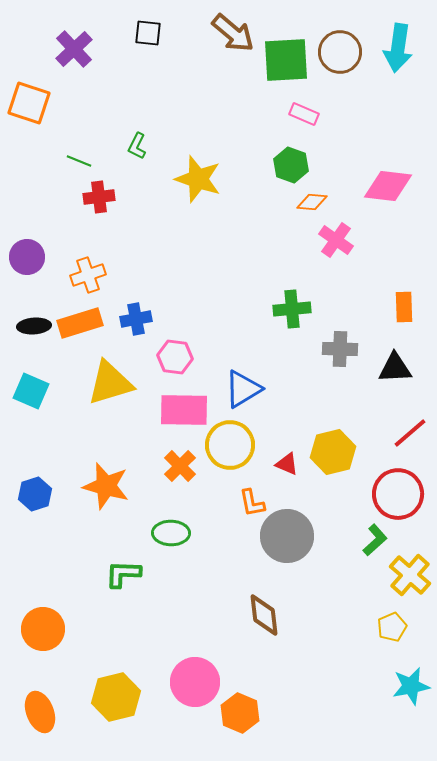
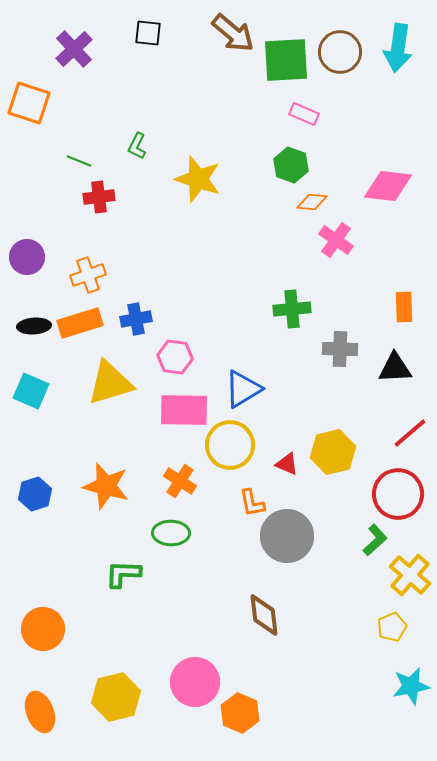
orange cross at (180, 466): moved 15 px down; rotated 12 degrees counterclockwise
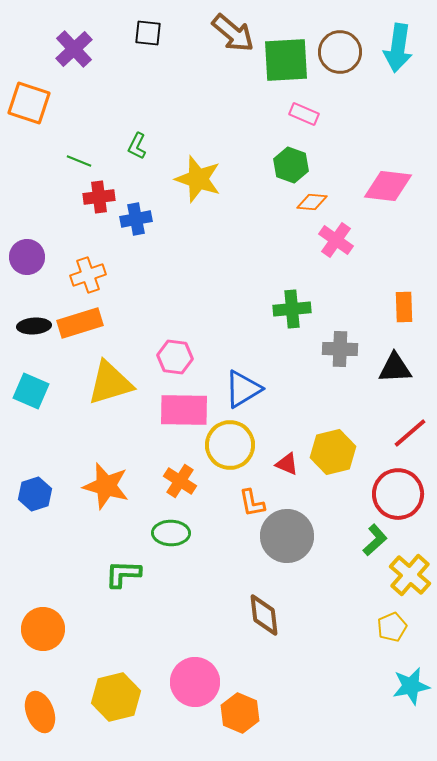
blue cross at (136, 319): moved 100 px up
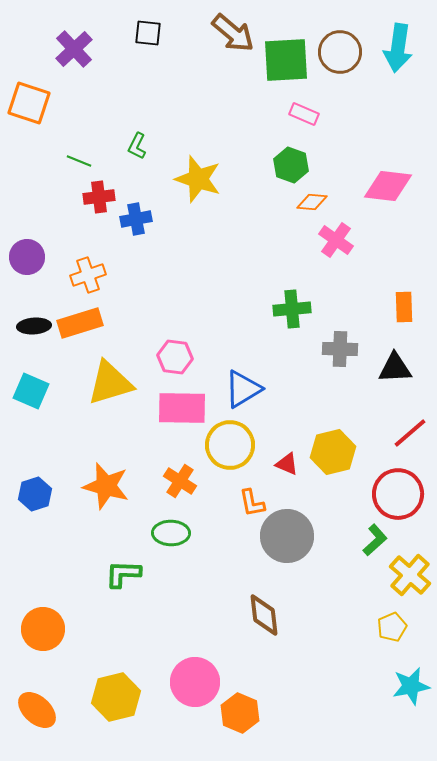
pink rectangle at (184, 410): moved 2 px left, 2 px up
orange ellipse at (40, 712): moved 3 px left, 2 px up; rotated 27 degrees counterclockwise
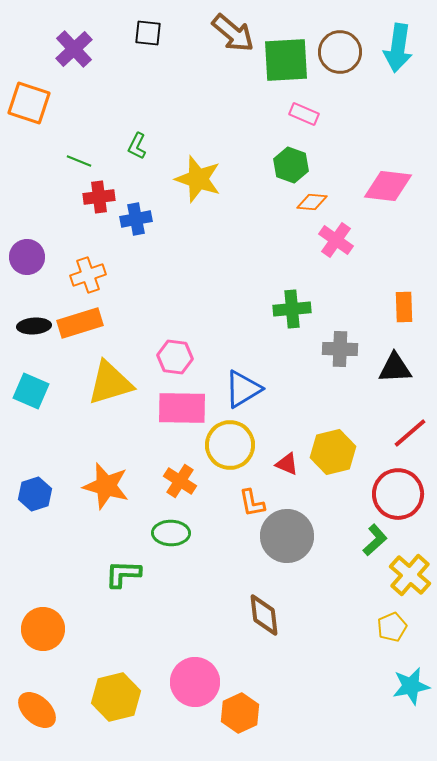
orange hexagon at (240, 713): rotated 12 degrees clockwise
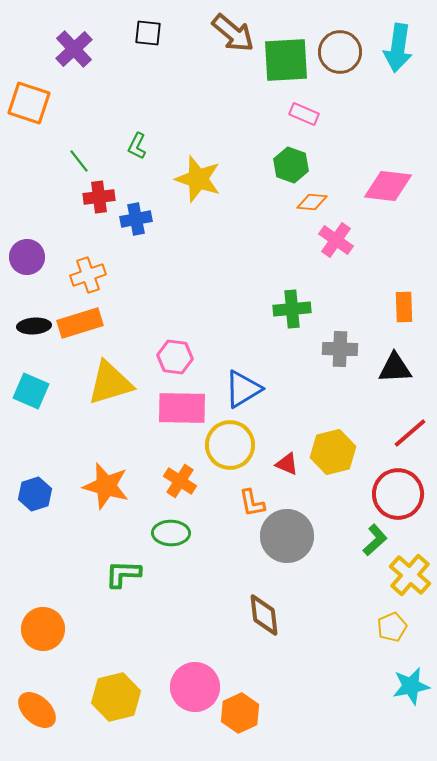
green line at (79, 161): rotated 30 degrees clockwise
pink circle at (195, 682): moved 5 px down
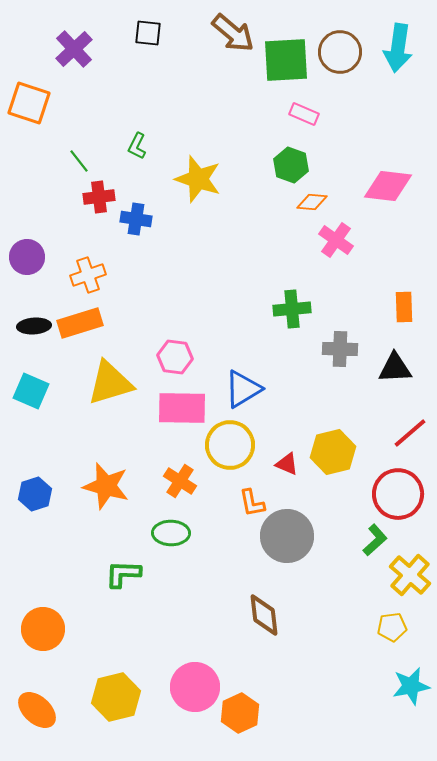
blue cross at (136, 219): rotated 20 degrees clockwise
yellow pentagon at (392, 627): rotated 16 degrees clockwise
